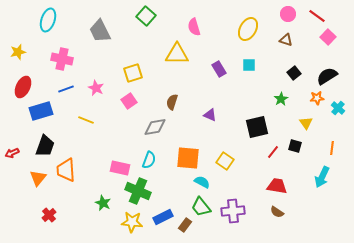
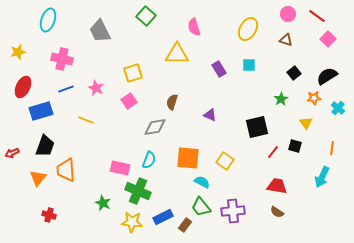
pink square at (328, 37): moved 2 px down
orange star at (317, 98): moved 3 px left
red cross at (49, 215): rotated 32 degrees counterclockwise
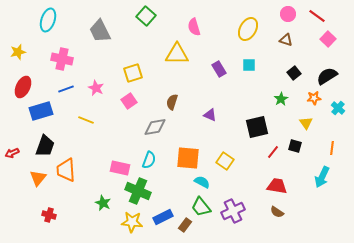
purple cross at (233, 211): rotated 20 degrees counterclockwise
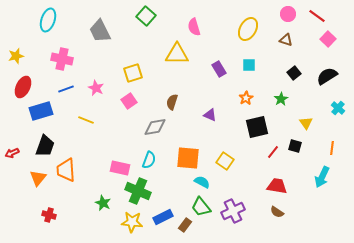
yellow star at (18, 52): moved 2 px left, 4 px down
orange star at (314, 98): moved 68 px left; rotated 24 degrees counterclockwise
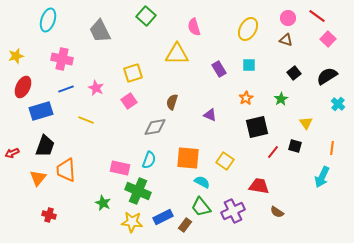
pink circle at (288, 14): moved 4 px down
cyan cross at (338, 108): moved 4 px up
red trapezoid at (277, 186): moved 18 px left
